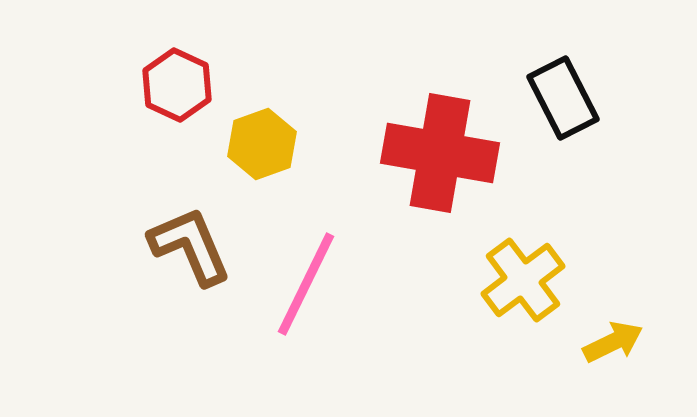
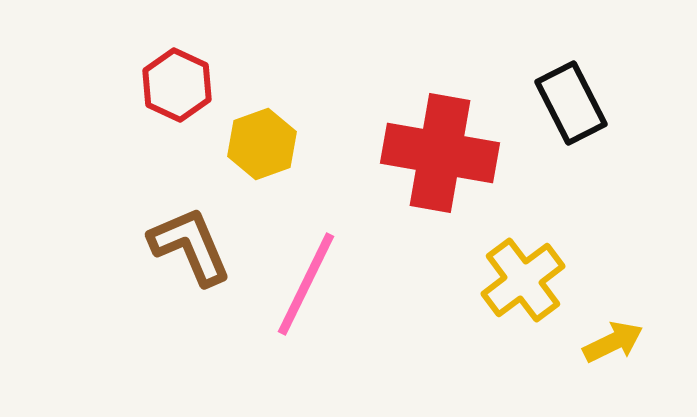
black rectangle: moved 8 px right, 5 px down
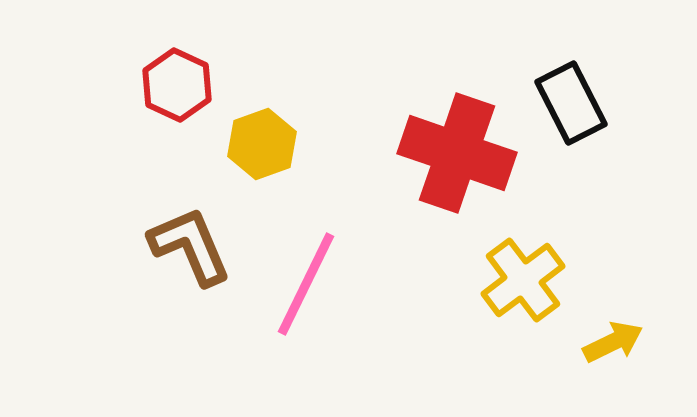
red cross: moved 17 px right; rotated 9 degrees clockwise
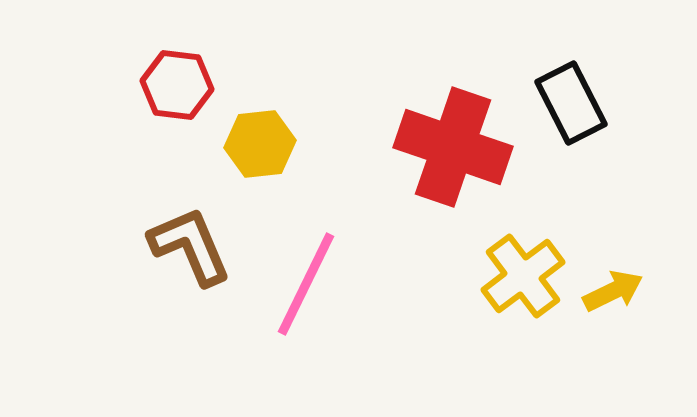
red hexagon: rotated 18 degrees counterclockwise
yellow hexagon: moved 2 px left; rotated 14 degrees clockwise
red cross: moved 4 px left, 6 px up
yellow cross: moved 4 px up
yellow arrow: moved 51 px up
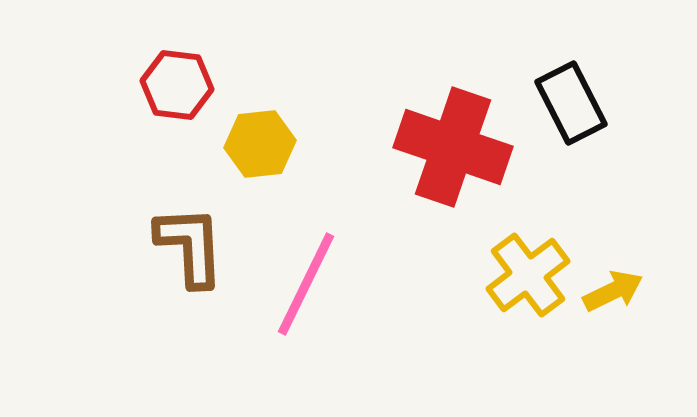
brown L-shape: rotated 20 degrees clockwise
yellow cross: moved 5 px right, 1 px up
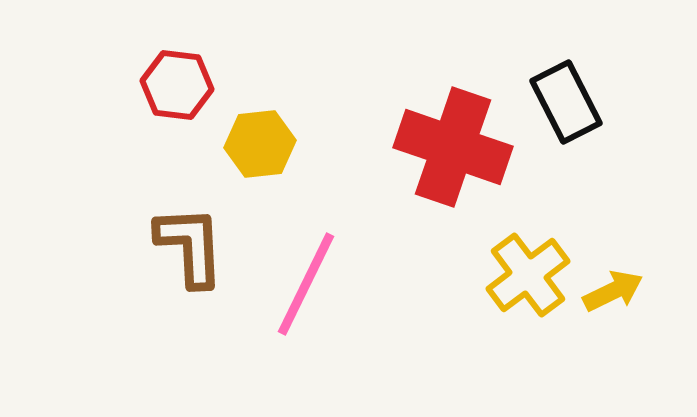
black rectangle: moved 5 px left, 1 px up
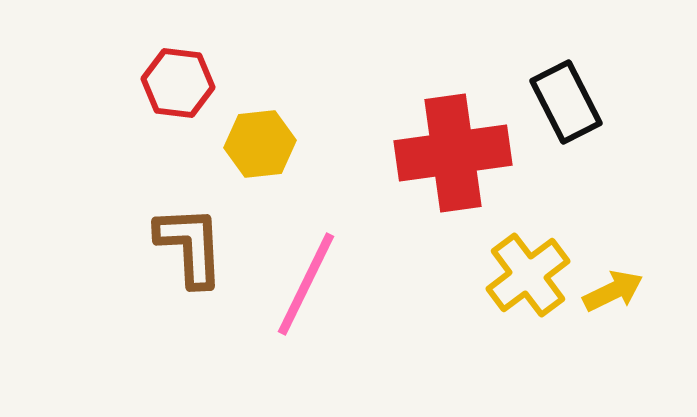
red hexagon: moved 1 px right, 2 px up
red cross: moved 6 px down; rotated 27 degrees counterclockwise
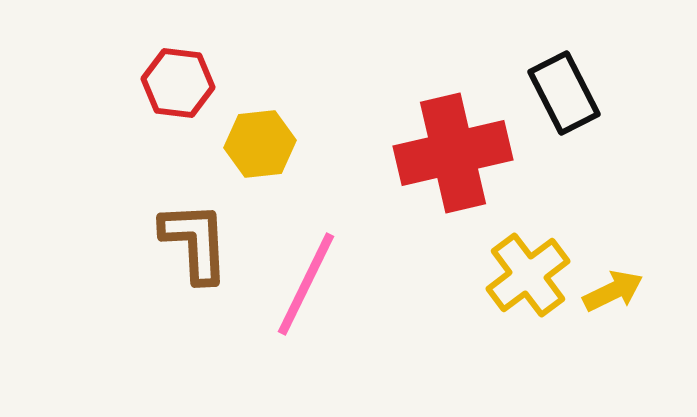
black rectangle: moved 2 px left, 9 px up
red cross: rotated 5 degrees counterclockwise
brown L-shape: moved 5 px right, 4 px up
